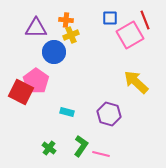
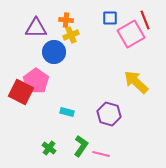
pink square: moved 1 px right, 1 px up
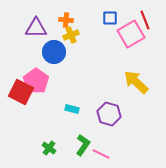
cyan rectangle: moved 5 px right, 3 px up
green L-shape: moved 2 px right, 1 px up
pink line: rotated 12 degrees clockwise
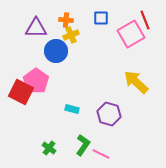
blue square: moved 9 px left
blue circle: moved 2 px right, 1 px up
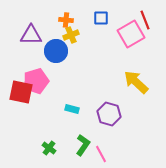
purple triangle: moved 5 px left, 7 px down
pink pentagon: rotated 20 degrees clockwise
red square: rotated 15 degrees counterclockwise
pink line: rotated 36 degrees clockwise
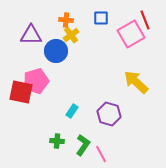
yellow cross: rotated 14 degrees counterclockwise
cyan rectangle: moved 2 px down; rotated 72 degrees counterclockwise
green cross: moved 8 px right, 7 px up; rotated 32 degrees counterclockwise
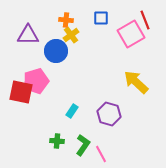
purple triangle: moved 3 px left
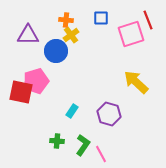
red line: moved 3 px right
pink square: rotated 12 degrees clockwise
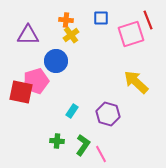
blue circle: moved 10 px down
purple hexagon: moved 1 px left
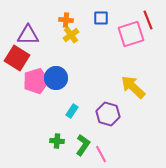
blue circle: moved 17 px down
yellow arrow: moved 3 px left, 5 px down
red square: moved 4 px left, 34 px up; rotated 20 degrees clockwise
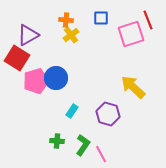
purple triangle: rotated 30 degrees counterclockwise
